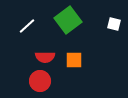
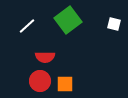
orange square: moved 9 px left, 24 px down
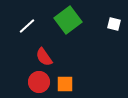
red semicircle: moved 1 px left; rotated 54 degrees clockwise
red circle: moved 1 px left, 1 px down
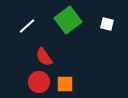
white square: moved 7 px left
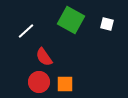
green square: moved 3 px right; rotated 24 degrees counterclockwise
white line: moved 1 px left, 5 px down
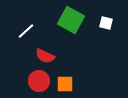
white square: moved 1 px left, 1 px up
red semicircle: moved 1 px right, 1 px up; rotated 30 degrees counterclockwise
red circle: moved 1 px up
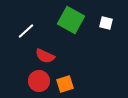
orange square: rotated 18 degrees counterclockwise
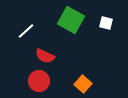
orange square: moved 18 px right; rotated 30 degrees counterclockwise
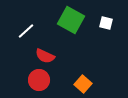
red circle: moved 1 px up
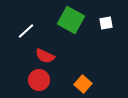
white square: rotated 24 degrees counterclockwise
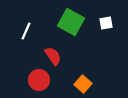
green square: moved 2 px down
white line: rotated 24 degrees counterclockwise
red semicircle: moved 8 px right; rotated 150 degrees counterclockwise
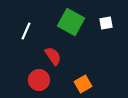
orange square: rotated 18 degrees clockwise
